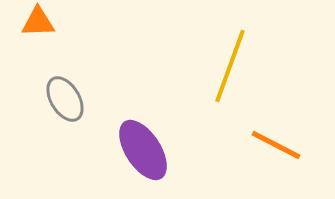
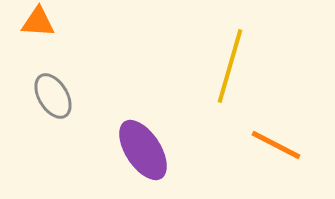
orange triangle: rotated 6 degrees clockwise
yellow line: rotated 4 degrees counterclockwise
gray ellipse: moved 12 px left, 3 px up
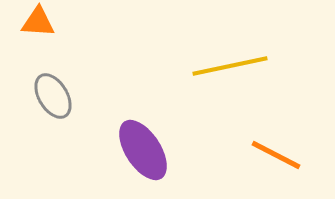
yellow line: rotated 62 degrees clockwise
orange line: moved 10 px down
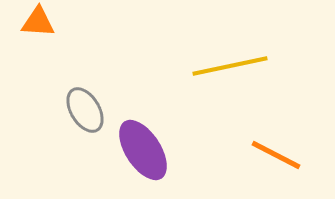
gray ellipse: moved 32 px right, 14 px down
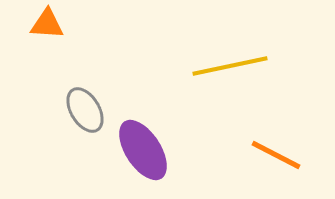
orange triangle: moved 9 px right, 2 px down
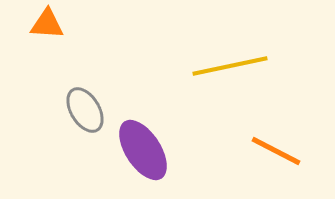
orange line: moved 4 px up
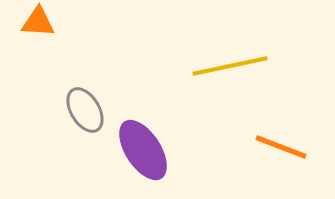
orange triangle: moved 9 px left, 2 px up
orange line: moved 5 px right, 4 px up; rotated 6 degrees counterclockwise
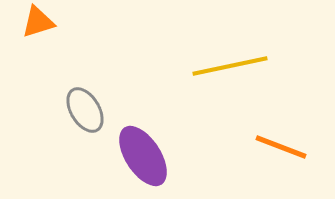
orange triangle: rotated 21 degrees counterclockwise
purple ellipse: moved 6 px down
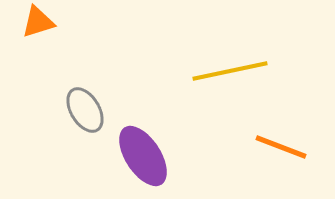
yellow line: moved 5 px down
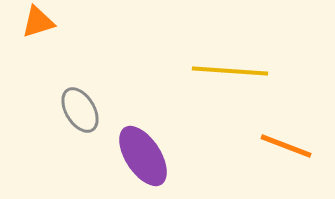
yellow line: rotated 16 degrees clockwise
gray ellipse: moved 5 px left
orange line: moved 5 px right, 1 px up
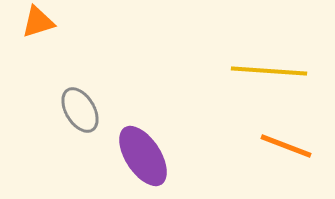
yellow line: moved 39 px right
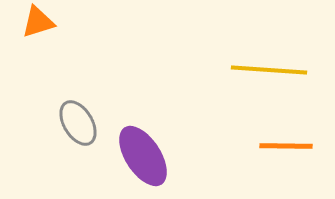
yellow line: moved 1 px up
gray ellipse: moved 2 px left, 13 px down
orange line: rotated 20 degrees counterclockwise
